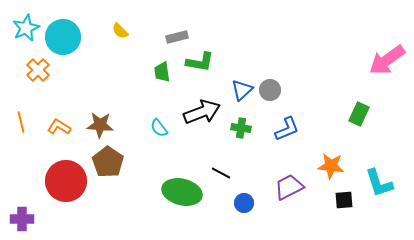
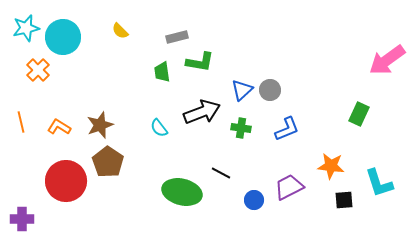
cyan star: rotated 12 degrees clockwise
brown star: rotated 24 degrees counterclockwise
blue circle: moved 10 px right, 3 px up
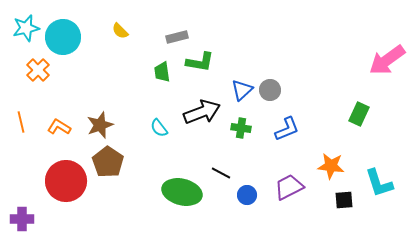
blue circle: moved 7 px left, 5 px up
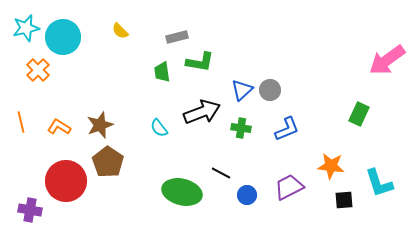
purple cross: moved 8 px right, 9 px up; rotated 10 degrees clockwise
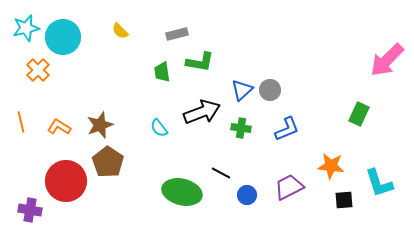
gray rectangle: moved 3 px up
pink arrow: rotated 9 degrees counterclockwise
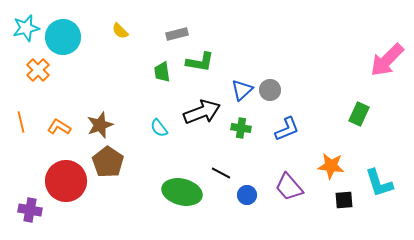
purple trapezoid: rotated 104 degrees counterclockwise
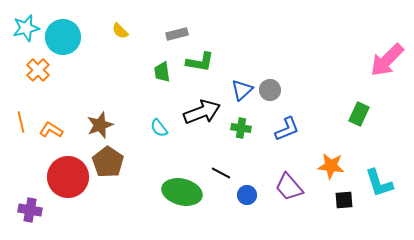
orange L-shape: moved 8 px left, 3 px down
red circle: moved 2 px right, 4 px up
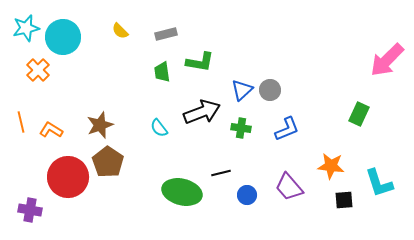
gray rectangle: moved 11 px left
black line: rotated 42 degrees counterclockwise
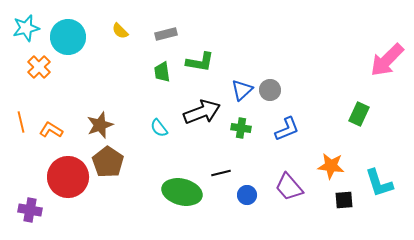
cyan circle: moved 5 px right
orange cross: moved 1 px right, 3 px up
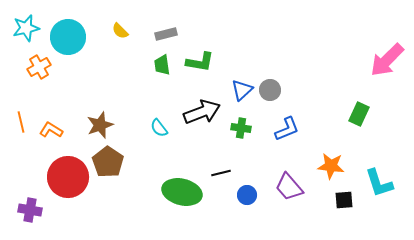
orange cross: rotated 15 degrees clockwise
green trapezoid: moved 7 px up
